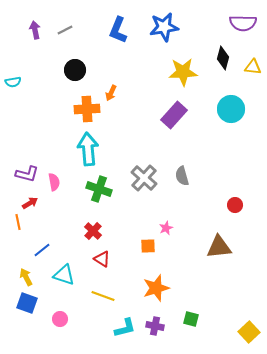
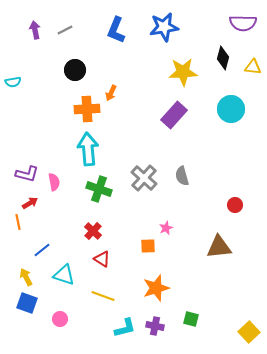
blue L-shape: moved 2 px left
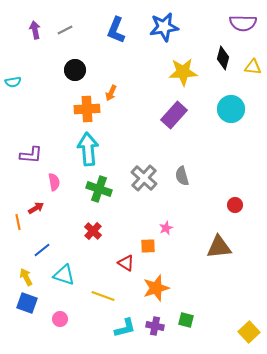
purple L-shape: moved 4 px right, 19 px up; rotated 10 degrees counterclockwise
red arrow: moved 6 px right, 5 px down
red triangle: moved 24 px right, 4 px down
green square: moved 5 px left, 1 px down
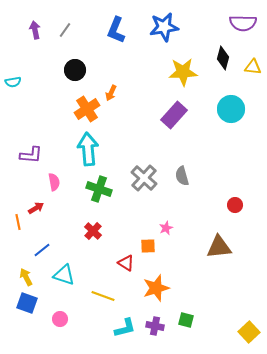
gray line: rotated 28 degrees counterclockwise
orange cross: rotated 30 degrees counterclockwise
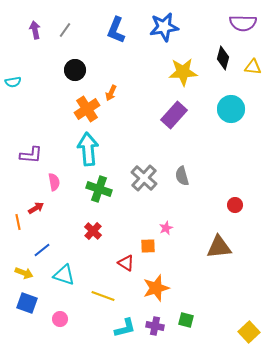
yellow arrow: moved 2 px left, 4 px up; rotated 138 degrees clockwise
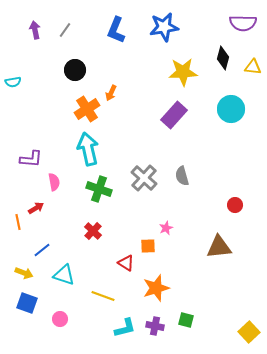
cyan arrow: rotated 8 degrees counterclockwise
purple L-shape: moved 4 px down
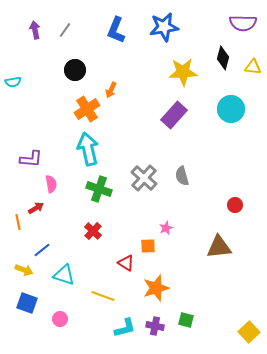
orange arrow: moved 3 px up
pink semicircle: moved 3 px left, 2 px down
yellow arrow: moved 3 px up
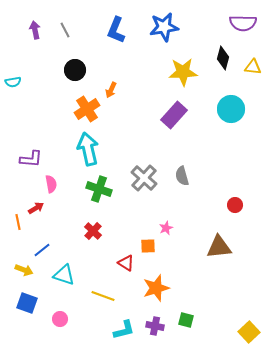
gray line: rotated 63 degrees counterclockwise
cyan L-shape: moved 1 px left, 2 px down
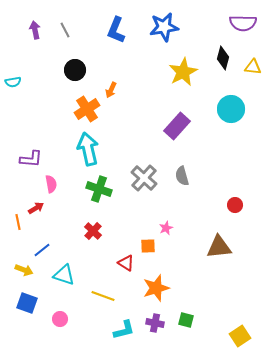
yellow star: rotated 24 degrees counterclockwise
purple rectangle: moved 3 px right, 11 px down
purple cross: moved 3 px up
yellow square: moved 9 px left, 4 px down; rotated 10 degrees clockwise
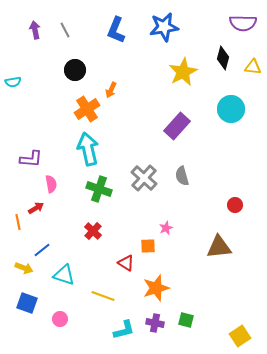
yellow arrow: moved 2 px up
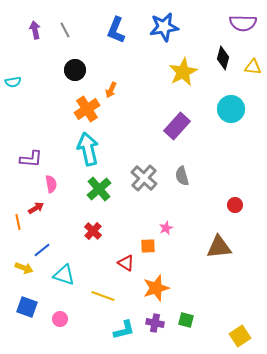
green cross: rotated 30 degrees clockwise
blue square: moved 4 px down
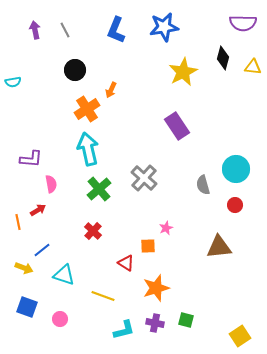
cyan circle: moved 5 px right, 60 px down
purple rectangle: rotated 76 degrees counterclockwise
gray semicircle: moved 21 px right, 9 px down
red arrow: moved 2 px right, 2 px down
